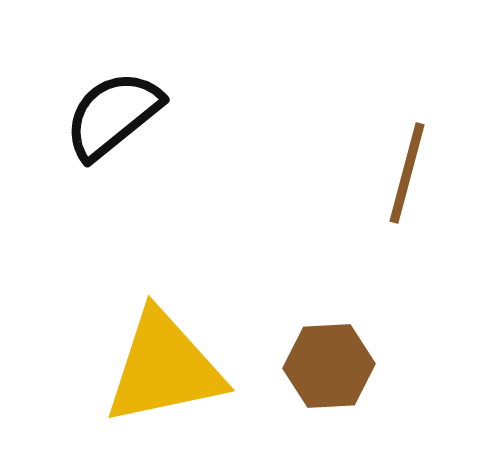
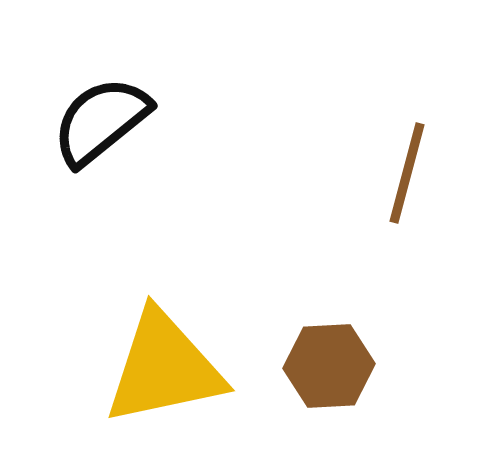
black semicircle: moved 12 px left, 6 px down
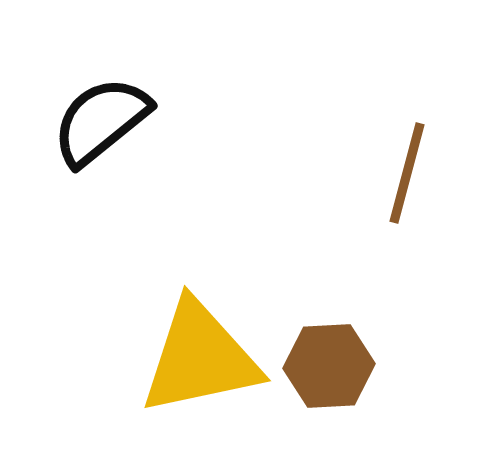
yellow triangle: moved 36 px right, 10 px up
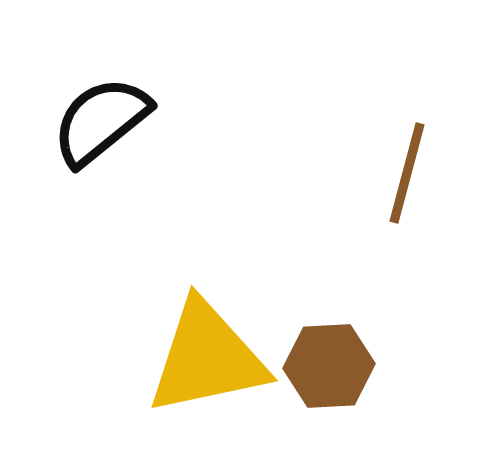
yellow triangle: moved 7 px right
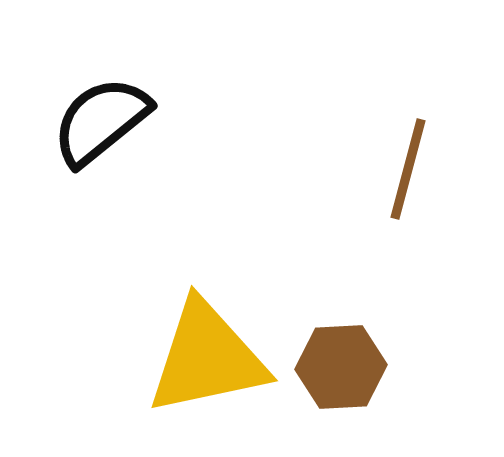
brown line: moved 1 px right, 4 px up
brown hexagon: moved 12 px right, 1 px down
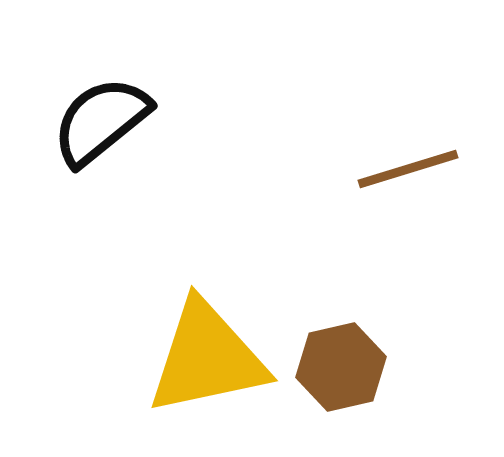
brown line: rotated 58 degrees clockwise
brown hexagon: rotated 10 degrees counterclockwise
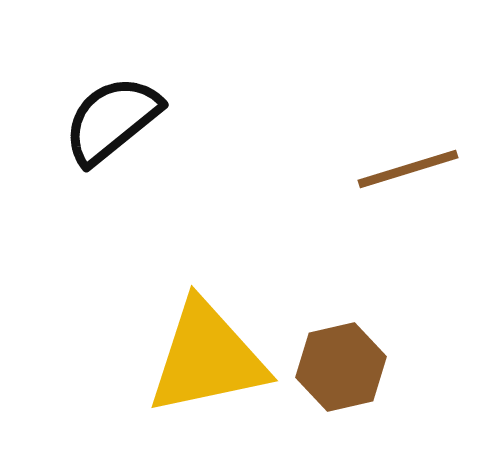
black semicircle: moved 11 px right, 1 px up
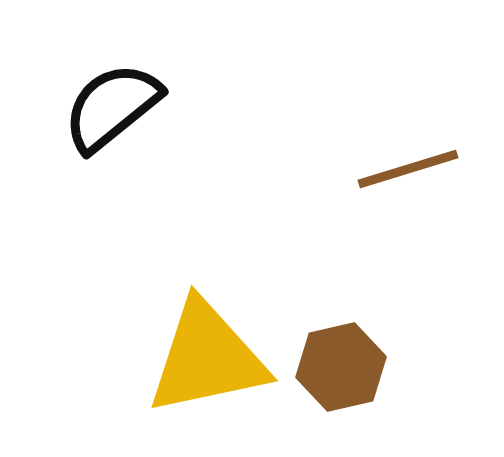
black semicircle: moved 13 px up
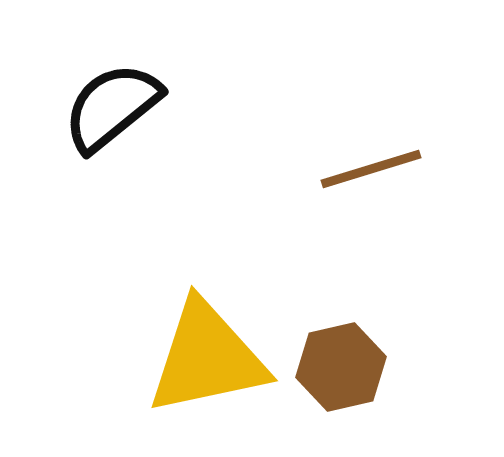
brown line: moved 37 px left
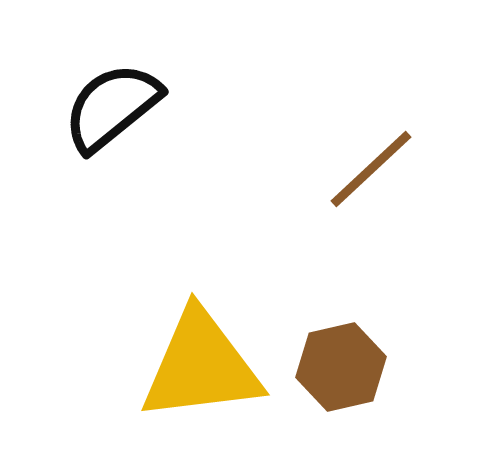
brown line: rotated 26 degrees counterclockwise
yellow triangle: moved 6 px left, 8 px down; rotated 5 degrees clockwise
